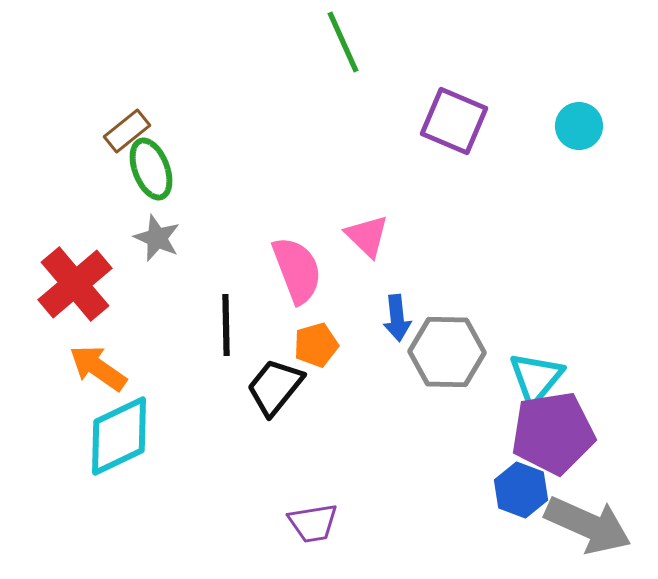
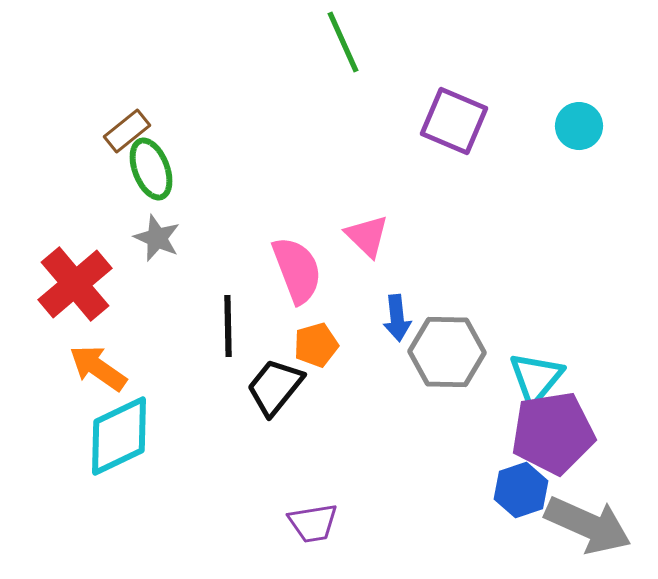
black line: moved 2 px right, 1 px down
blue hexagon: rotated 20 degrees clockwise
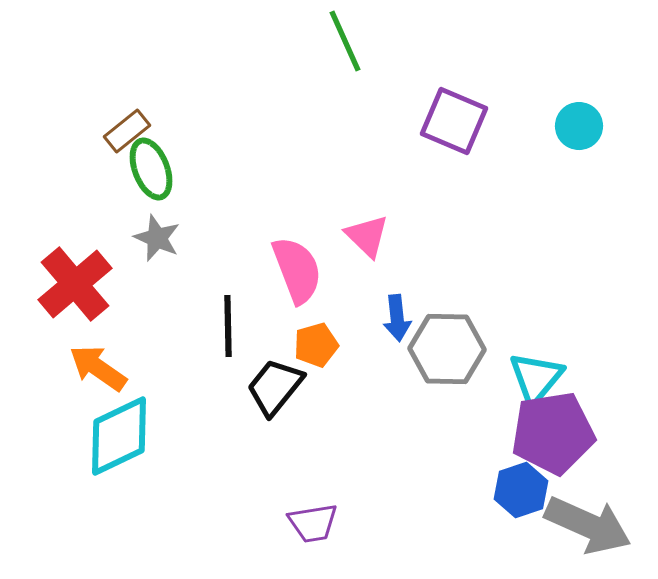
green line: moved 2 px right, 1 px up
gray hexagon: moved 3 px up
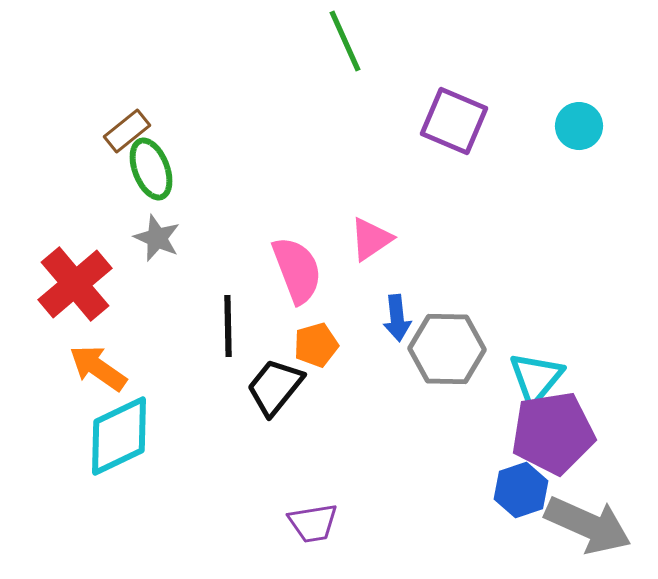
pink triangle: moved 4 px right, 3 px down; rotated 42 degrees clockwise
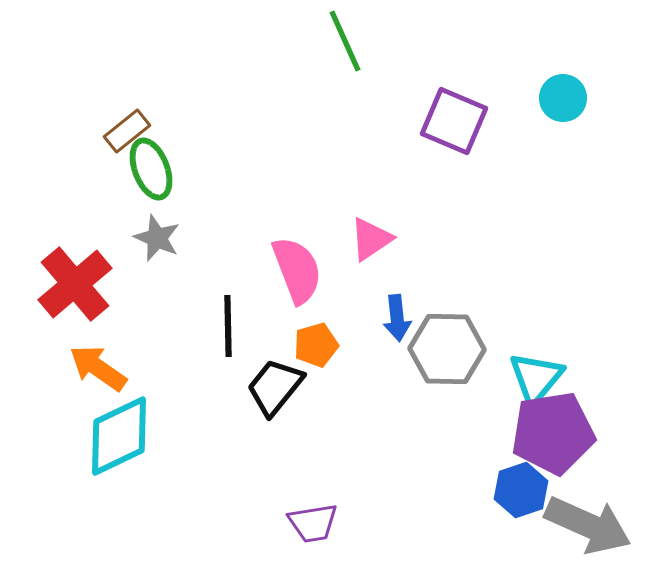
cyan circle: moved 16 px left, 28 px up
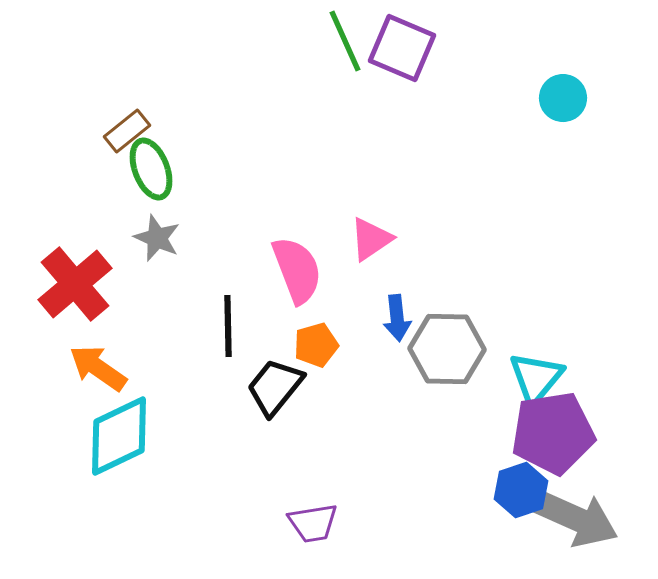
purple square: moved 52 px left, 73 px up
gray arrow: moved 13 px left, 7 px up
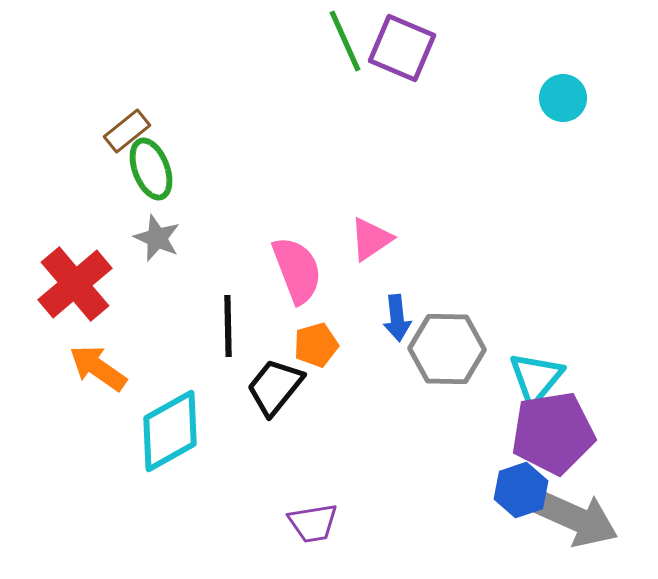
cyan diamond: moved 51 px right, 5 px up; rotated 4 degrees counterclockwise
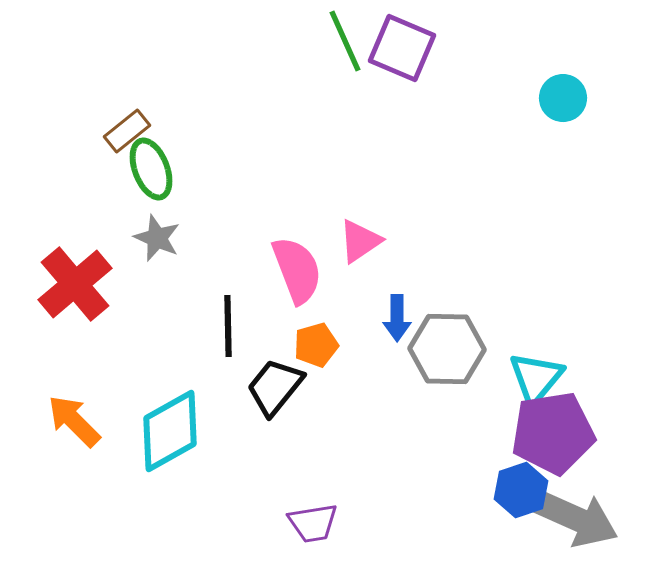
pink triangle: moved 11 px left, 2 px down
blue arrow: rotated 6 degrees clockwise
orange arrow: moved 24 px left, 53 px down; rotated 10 degrees clockwise
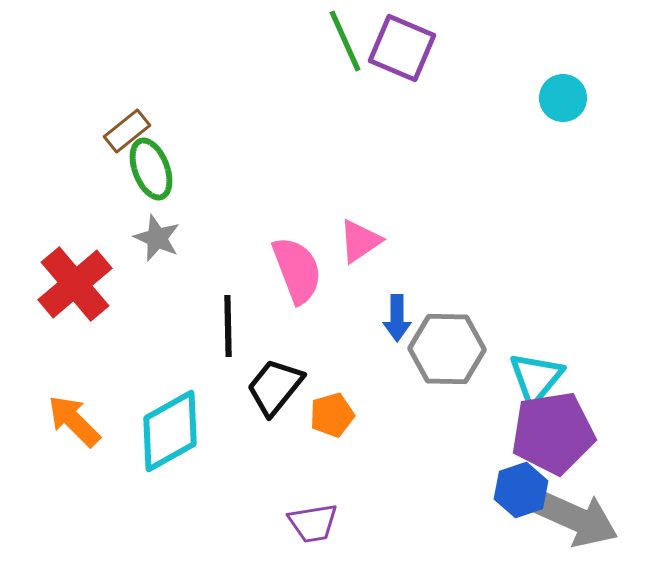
orange pentagon: moved 16 px right, 70 px down
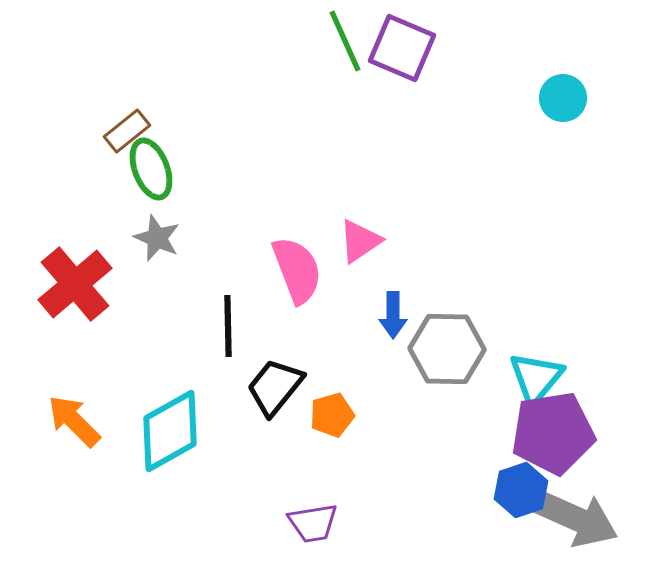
blue arrow: moved 4 px left, 3 px up
